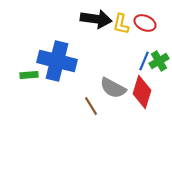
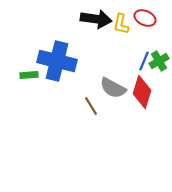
red ellipse: moved 5 px up
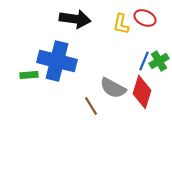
black arrow: moved 21 px left
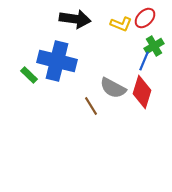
red ellipse: rotated 70 degrees counterclockwise
yellow L-shape: rotated 80 degrees counterclockwise
green cross: moved 5 px left, 15 px up
green rectangle: rotated 48 degrees clockwise
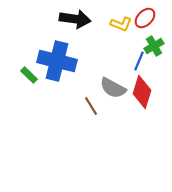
blue line: moved 5 px left
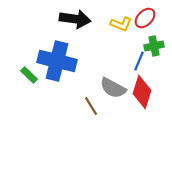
green cross: rotated 18 degrees clockwise
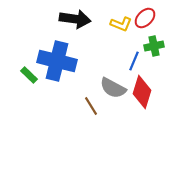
blue line: moved 5 px left
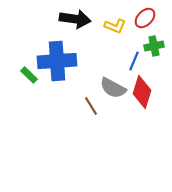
yellow L-shape: moved 6 px left, 2 px down
blue cross: rotated 18 degrees counterclockwise
